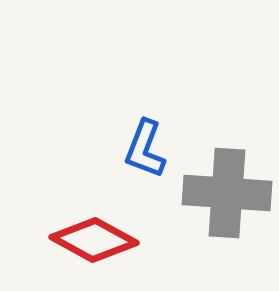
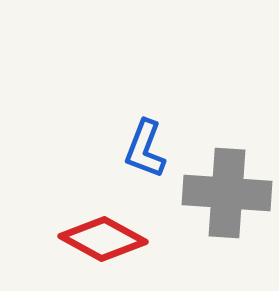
red diamond: moved 9 px right, 1 px up
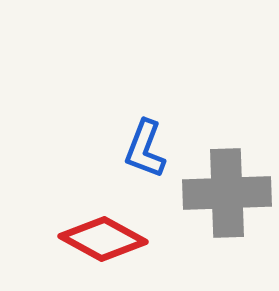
gray cross: rotated 6 degrees counterclockwise
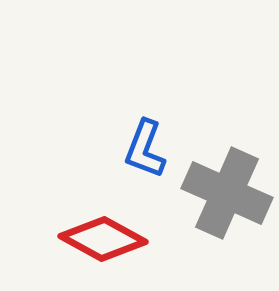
gray cross: rotated 26 degrees clockwise
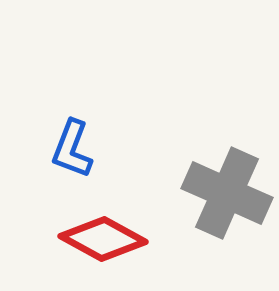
blue L-shape: moved 73 px left
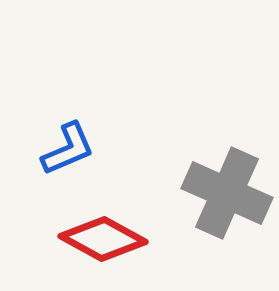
blue L-shape: moved 4 px left; rotated 134 degrees counterclockwise
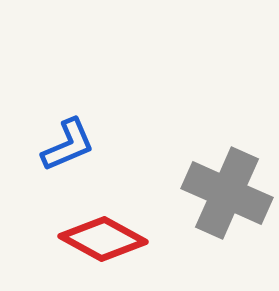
blue L-shape: moved 4 px up
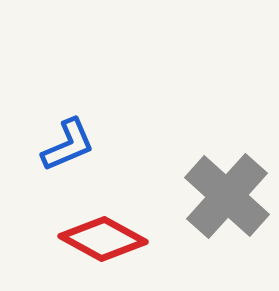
gray cross: moved 3 px down; rotated 18 degrees clockwise
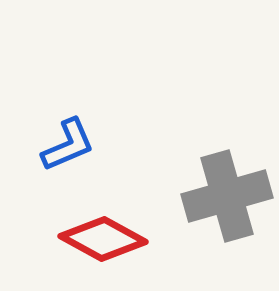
gray cross: rotated 32 degrees clockwise
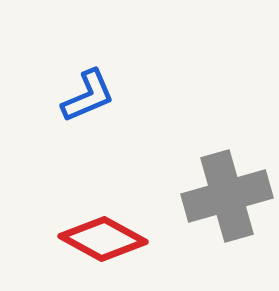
blue L-shape: moved 20 px right, 49 px up
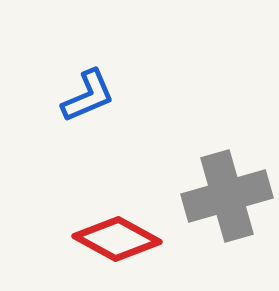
red diamond: moved 14 px right
